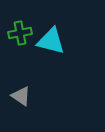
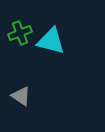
green cross: rotated 10 degrees counterclockwise
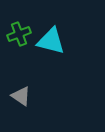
green cross: moved 1 px left, 1 px down
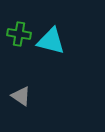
green cross: rotated 30 degrees clockwise
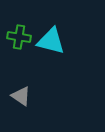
green cross: moved 3 px down
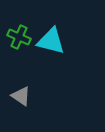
green cross: rotated 15 degrees clockwise
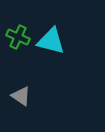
green cross: moved 1 px left
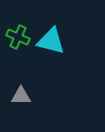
gray triangle: rotated 35 degrees counterclockwise
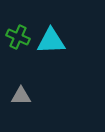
cyan triangle: rotated 16 degrees counterclockwise
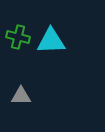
green cross: rotated 10 degrees counterclockwise
